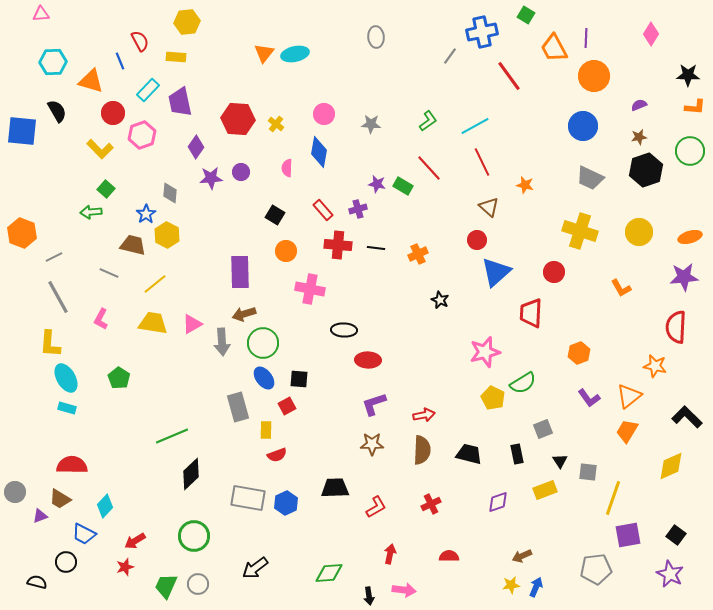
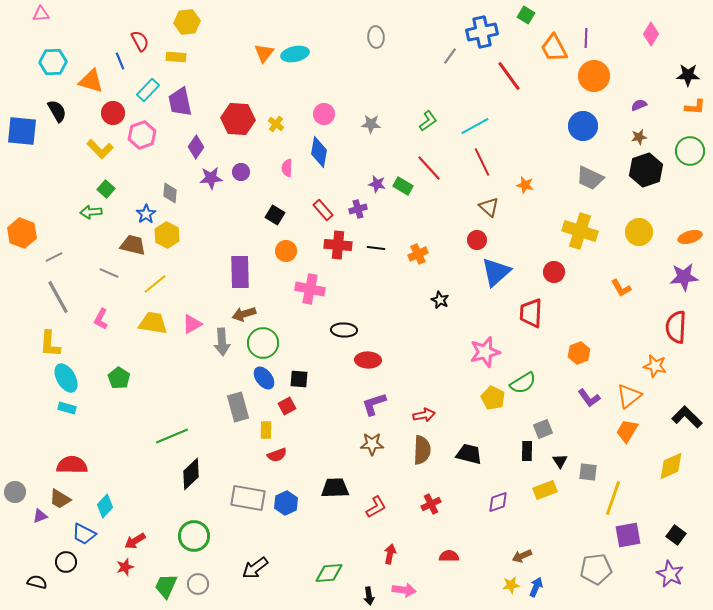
black rectangle at (517, 454): moved 10 px right, 3 px up; rotated 12 degrees clockwise
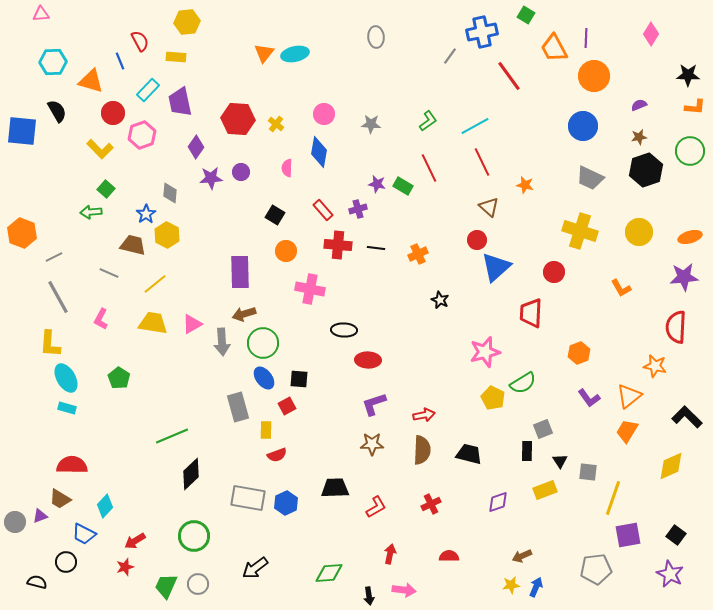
red line at (429, 168): rotated 16 degrees clockwise
blue triangle at (496, 272): moved 5 px up
gray circle at (15, 492): moved 30 px down
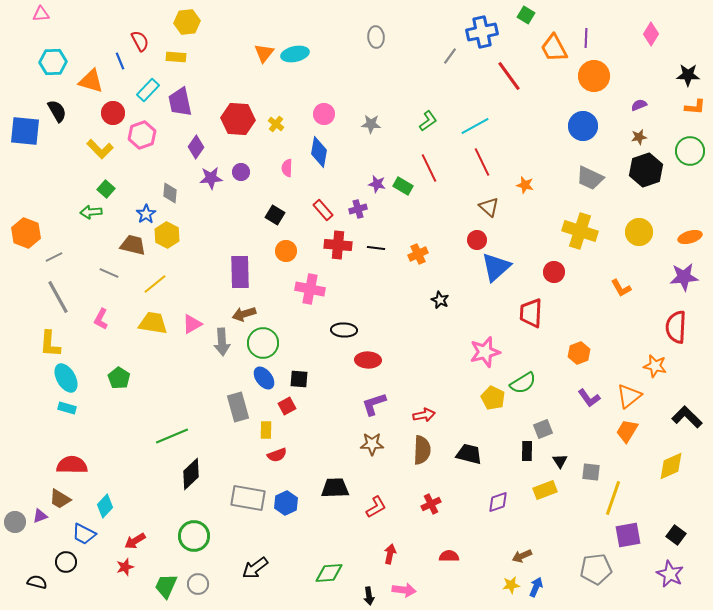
blue square at (22, 131): moved 3 px right
orange hexagon at (22, 233): moved 4 px right
gray square at (588, 472): moved 3 px right
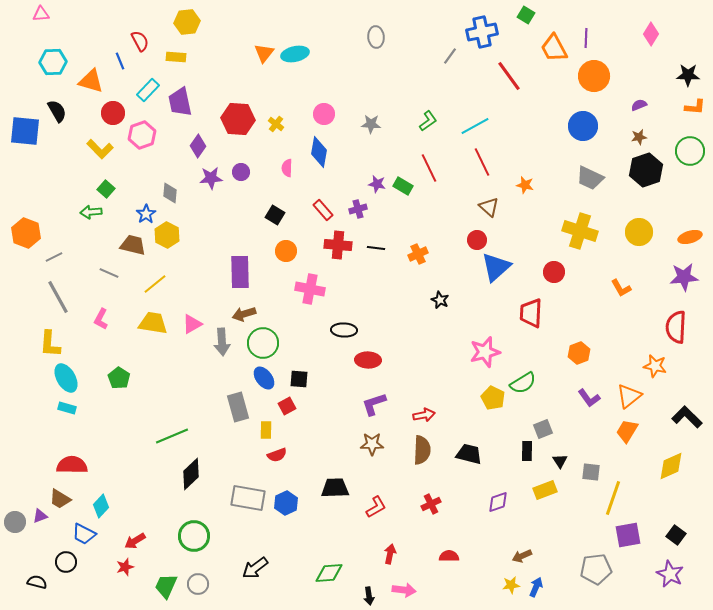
purple diamond at (196, 147): moved 2 px right, 1 px up
cyan diamond at (105, 506): moved 4 px left
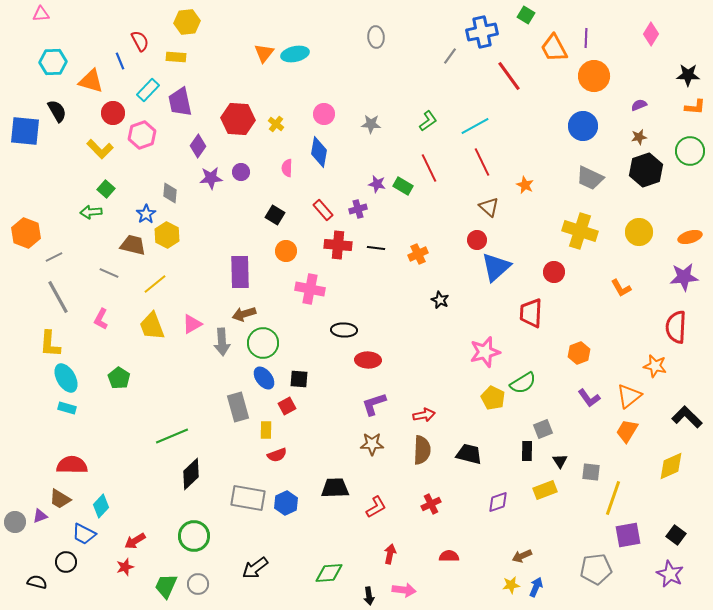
orange star at (525, 185): rotated 12 degrees clockwise
yellow trapezoid at (153, 323): moved 1 px left, 3 px down; rotated 120 degrees counterclockwise
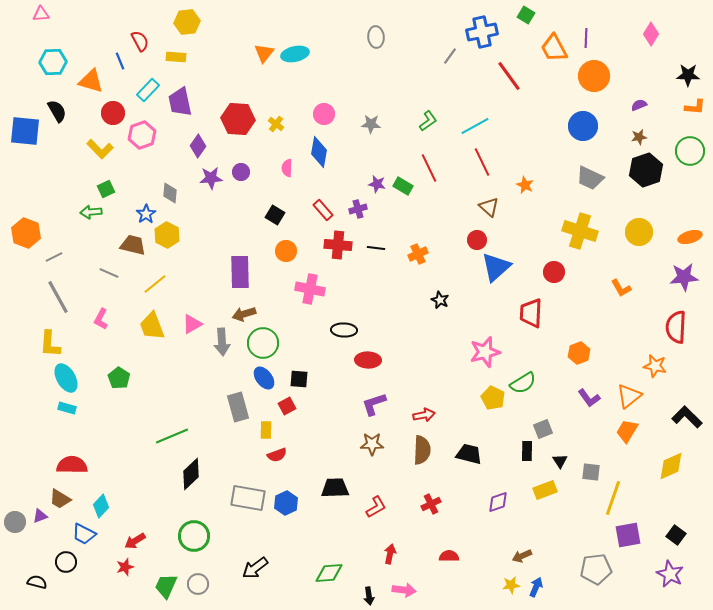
green square at (106, 189): rotated 24 degrees clockwise
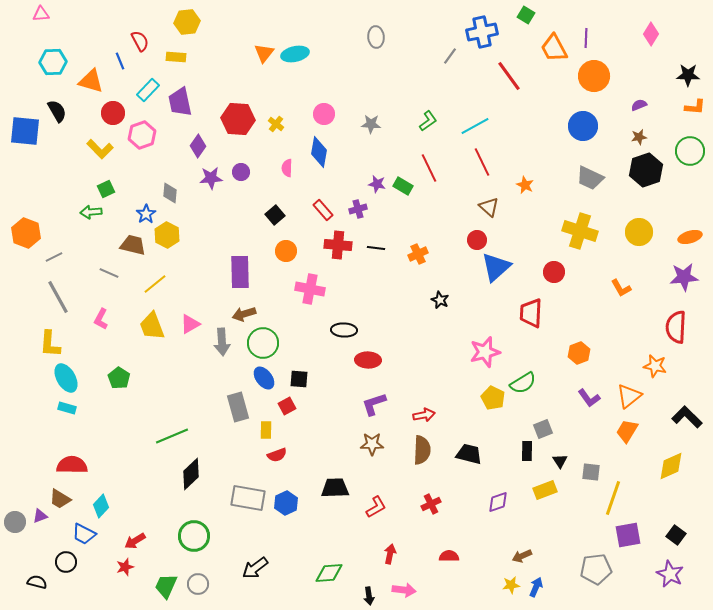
black square at (275, 215): rotated 18 degrees clockwise
pink triangle at (192, 324): moved 2 px left
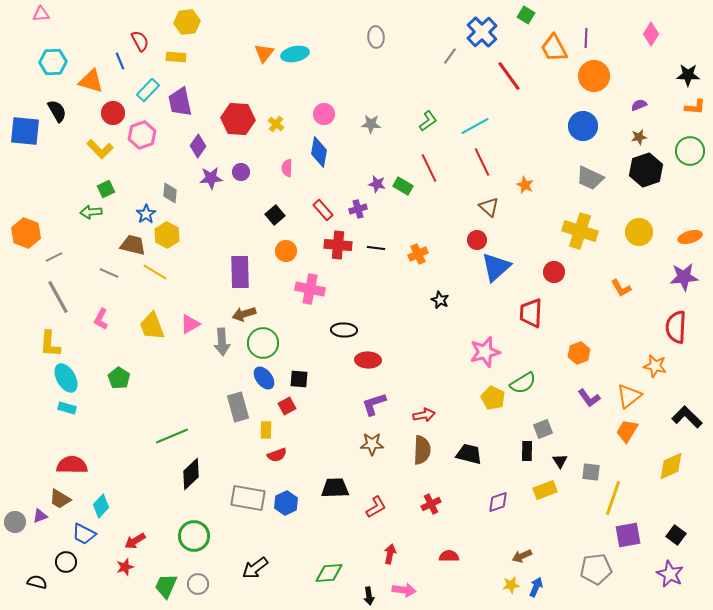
blue cross at (482, 32): rotated 32 degrees counterclockwise
yellow line at (155, 284): moved 12 px up; rotated 70 degrees clockwise
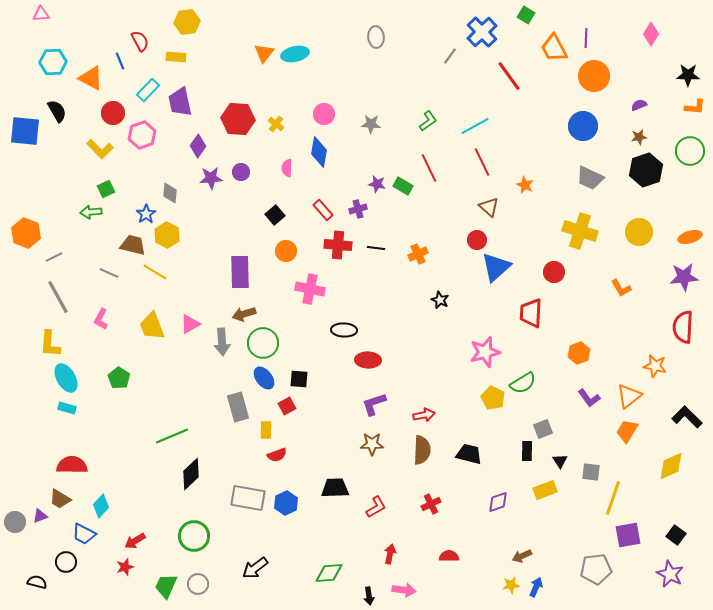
orange triangle at (91, 81): moved 3 px up; rotated 12 degrees clockwise
red semicircle at (676, 327): moved 7 px right
